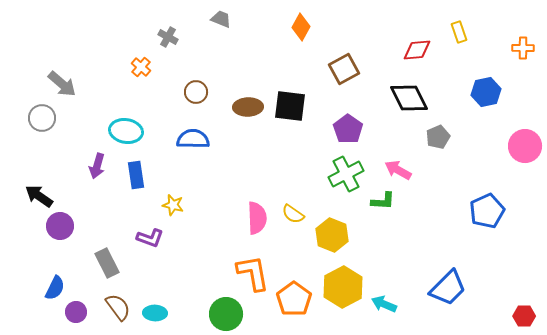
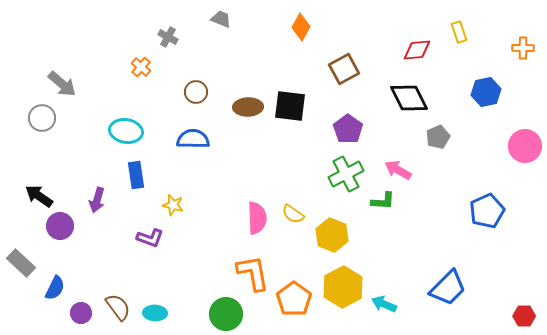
purple arrow at (97, 166): moved 34 px down
gray rectangle at (107, 263): moved 86 px left; rotated 20 degrees counterclockwise
purple circle at (76, 312): moved 5 px right, 1 px down
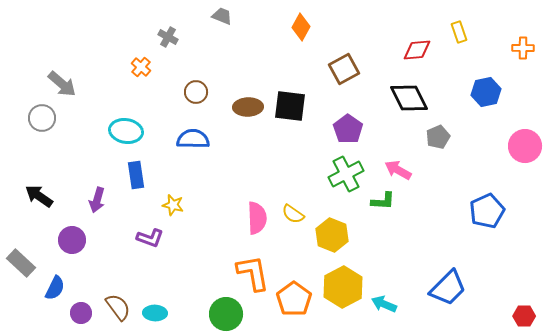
gray trapezoid at (221, 19): moved 1 px right, 3 px up
purple circle at (60, 226): moved 12 px right, 14 px down
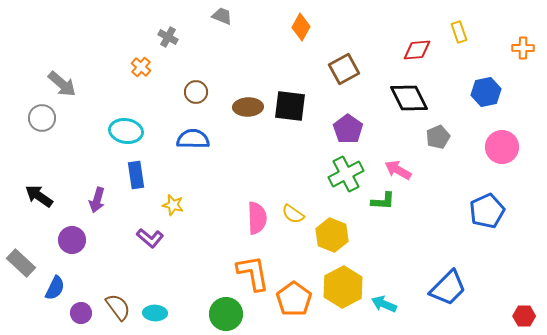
pink circle at (525, 146): moved 23 px left, 1 px down
purple L-shape at (150, 238): rotated 20 degrees clockwise
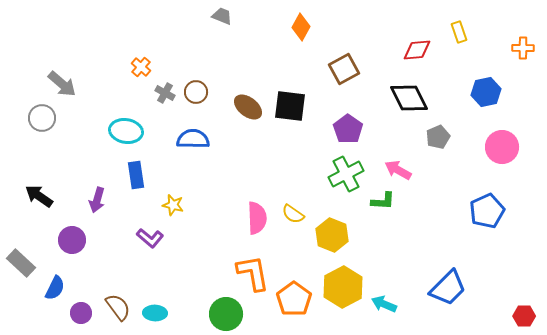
gray cross at (168, 37): moved 3 px left, 56 px down
brown ellipse at (248, 107): rotated 40 degrees clockwise
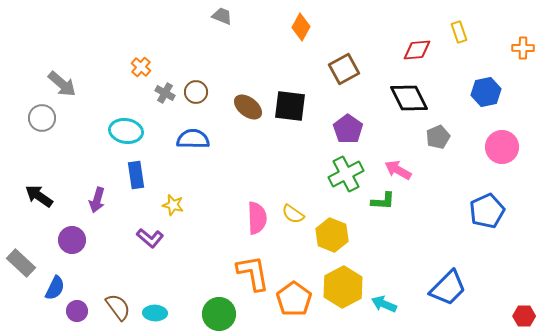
purple circle at (81, 313): moved 4 px left, 2 px up
green circle at (226, 314): moved 7 px left
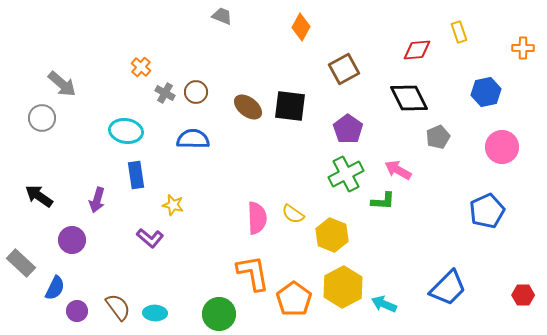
red hexagon at (524, 316): moved 1 px left, 21 px up
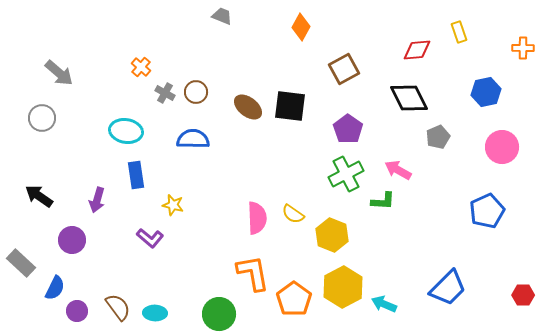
gray arrow at (62, 84): moved 3 px left, 11 px up
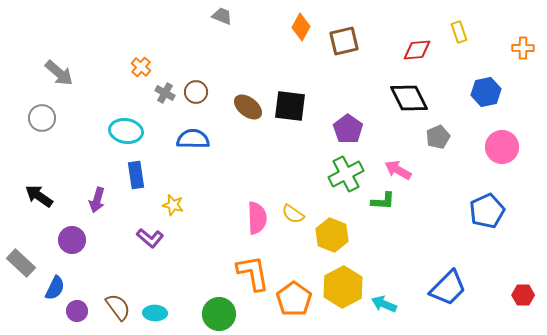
brown square at (344, 69): moved 28 px up; rotated 16 degrees clockwise
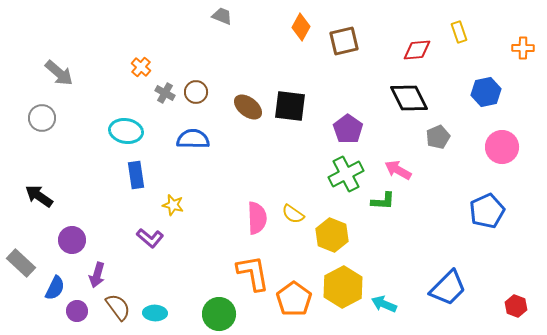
purple arrow at (97, 200): moved 75 px down
red hexagon at (523, 295): moved 7 px left, 11 px down; rotated 20 degrees clockwise
